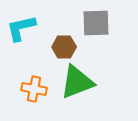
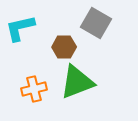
gray square: rotated 32 degrees clockwise
cyan L-shape: moved 1 px left
orange cross: rotated 25 degrees counterclockwise
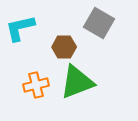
gray square: moved 3 px right
orange cross: moved 2 px right, 4 px up
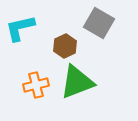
brown hexagon: moved 1 px right, 1 px up; rotated 25 degrees counterclockwise
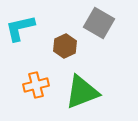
green triangle: moved 5 px right, 10 px down
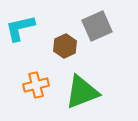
gray square: moved 2 px left, 3 px down; rotated 36 degrees clockwise
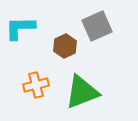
cyan L-shape: rotated 12 degrees clockwise
